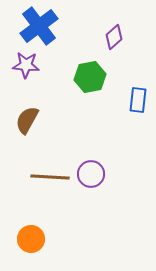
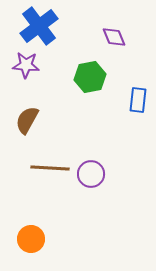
purple diamond: rotated 70 degrees counterclockwise
brown line: moved 9 px up
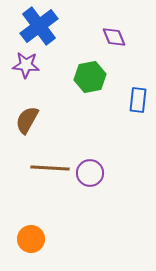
purple circle: moved 1 px left, 1 px up
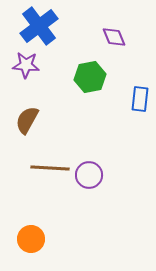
blue rectangle: moved 2 px right, 1 px up
purple circle: moved 1 px left, 2 px down
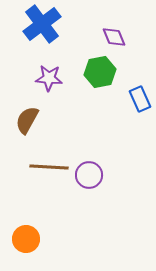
blue cross: moved 3 px right, 2 px up
purple star: moved 23 px right, 13 px down
green hexagon: moved 10 px right, 5 px up
blue rectangle: rotated 30 degrees counterclockwise
brown line: moved 1 px left, 1 px up
orange circle: moved 5 px left
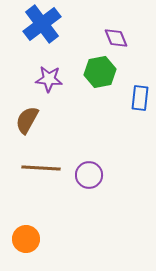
purple diamond: moved 2 px right, 1 px down
purple star: moved 1 px down
blue rectangle: moved 1 px up; rotated 30 degrees clockwise
brown line: moved 8 px left, 1 px down
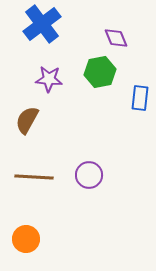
brown line: moved 7 px left, 9 px down
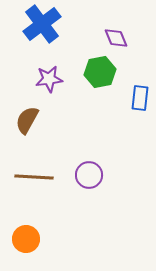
purple star: rotated 12 degrees counterclockwise
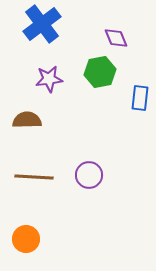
brown semicircle: rotated 60 degrees clockwise
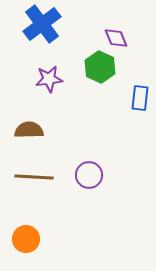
green hexagon: moved 5 px up; rotated 24 degrees counterclockwise
brown semicircle: moved 2 px right, 10 px down
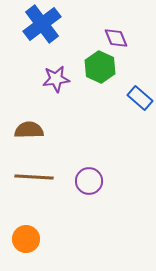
purple star: moved 7 px right
blue rectangle: rotated 55 degrees counterclockwise
purple circle: moved 6 px down
